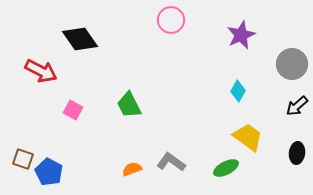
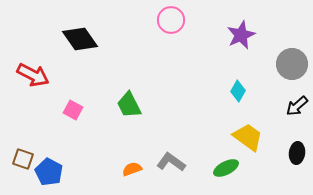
red arrow: moved 8 px left, 4 px down
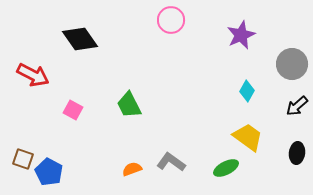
cyan diamond: moved 9 px right
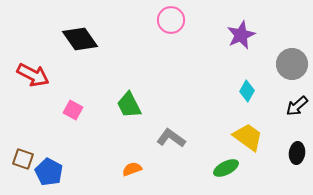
gray L-shape: moved 24 px up
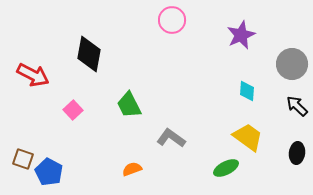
pink circle: moved 1 px right
black diamond: moved 9 px right, 15 px down; rotated 45 degrees clockwise
cyan diamond: rotated 25 degrees counterclockwise
black arrow: rotated 85 degrees clockwise
pink square: rotated 18 degrees clockwise
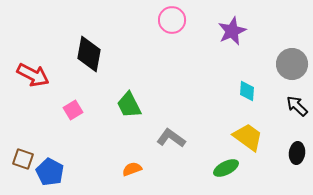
purple star: moved 9 px left, 4 px up
pink square: rotated 12 degrees clockwise
blue pentagon: moved 1 px right
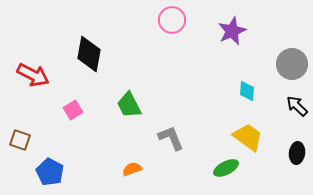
gray L-shape: rotated 32 degrees clockwise
brown square: moved 3 px left, 19 px up
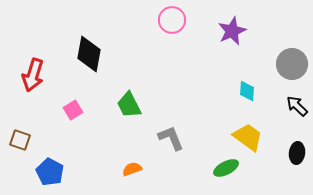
red arrow: rotated 80 degrees clockwise
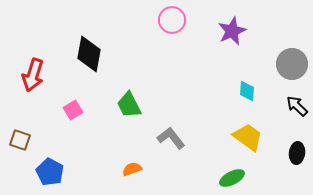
gray L-shape: rotated 16 degrees counterclockwise
green ellipse: moved 6 px right, 10 px down
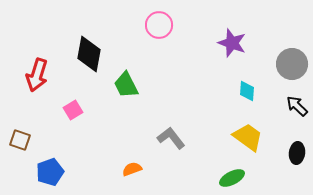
pink circle: moved 13 px left, 5 px down
purple star: moved 12 px down; rotated 28 degrees counterclockwise
red arrow: moved 4 px right
green trapezoid: moved 3 px left, 20 px up
blue pentagon: rotated 24 degrees clockwise
